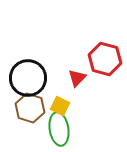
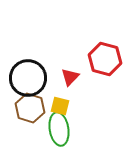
red triangle: moved 7 px left, 1 px up
yellow square: rotated 12 degrees counterclockwise
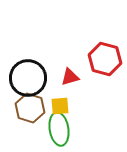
red triangle: rotated 30 degrees clockwise
yellow square: rotated 18 degrees counterclockwise
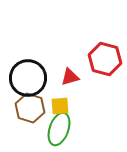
green ellipse: rotated 28 degrees clockwise
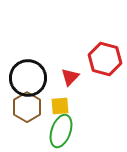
red triangle: rotated 30 degrees counterclockwise
brown hexagon: moved 3 px left, 1 px up; rotated 12 degrees clockwise
green ellipse: moved 2 px right, 2 px down
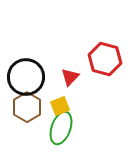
black circle: moved 2 px left, 1 px up
yellow square: rotated 18 degrees counterclockwise
green ellipse: moved 3 px up
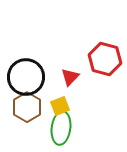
green ellipse: rotated 12 degrees counterclockwise
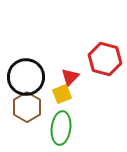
yellow square: moved 2 px right, 12 px up
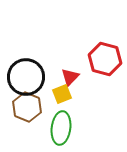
brown hexagon: rotated 8 degrees counterclockwise
